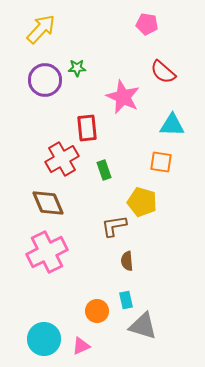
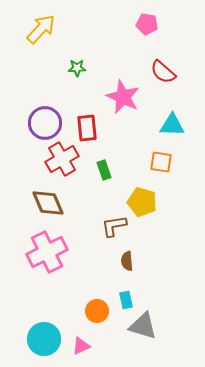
purple circle: moved 43 px down
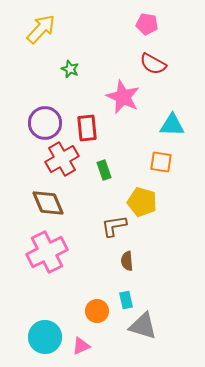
green star: moved 7 px left, 1 px down; rotated 24 degrees clockwise
red semicircle: moved 10 px left, 8 px up; rotated 12 degrees counterclockwise
cyan circle: moved 1 px right, 2 px up
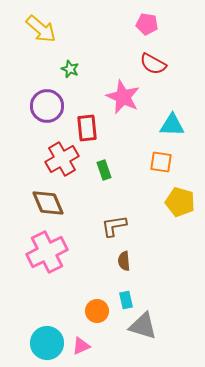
yellow arrow: rotated 88 degrees clockwise
purple circle: moved 2 px right, 17 px up
yellow pentagon: moved 38 px right
brown semicircle: moved 3 px left
cyan circle: moved 2 px right, 6 px down
